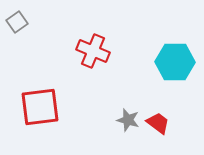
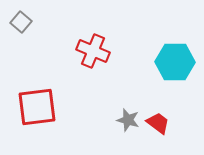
gray square: moved 4 px right; rotated 15 degrees counterclockwise
red square: moved 3 px left
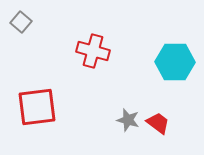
red cross: rotated 8 degrees counterclockwise
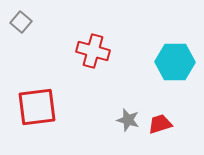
red trapezoid: moved 2 px right, 1 px down; rotated 55 degrees counterclockwise
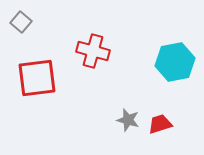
cyan hexagon: rotated 12 degrees counterclockwise
red square: moved 29 px up
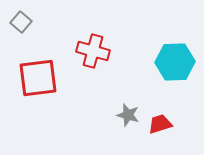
cyan hexagon: rotated 9 degrees clockwise
red square: moved 1 px right
gray star: moved 5 px up
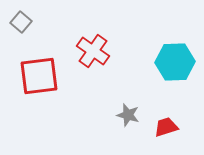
red cross: rotated 20 degrees clockwise
red square: moved 1 px right, 2 px up
red trapezoid: moved 6 px right, 3 px down
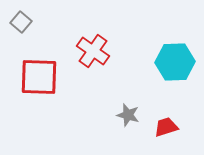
red square: moved 1 px down; rotated 9 degrees clockwise
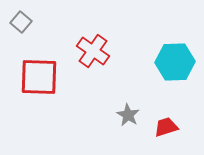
gray star: rotated 15 degrees clockwise
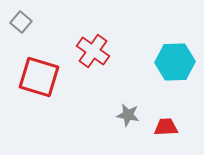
red square: rotated 15 degrees clockwise
gray star: rotated 20 degrees counterclockwise
red trapezoid: rotated 15 degrees clockwise
